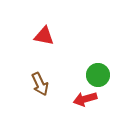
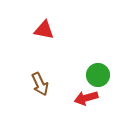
red triangle: moved 6 px up
red arrow: moved 1 px right, 1 px up
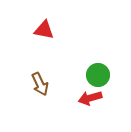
red arrow: moved 4 px right
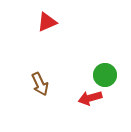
red triangle: moved 3 px right, 8 px up; rotated 35 degrees counterclockwise
green circle: moved 7 px right
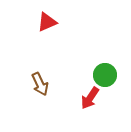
red arrow: rotated 40 degrees counterclockwise
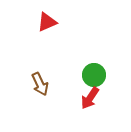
green circle: moved 11 px left
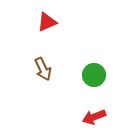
brown arrow: moved 3 px right, 15 px up
red arrow: moved 4 px right, 19 px down; rotated 35 degrees clockwise
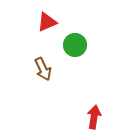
green circle: moved 19 px left, 30 px up
red arrow: rotated 120 degrees clockwise
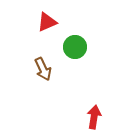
green circle: moved 2 px down
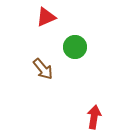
red triangle: moved 1 px left, 5 px up
brown arrow: rotated 15 degrees counterclockwise
